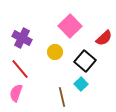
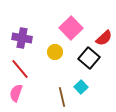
pink square: moved 1 px right, 2 px down
purple cross: rotated 18 degrees counterclockwise
black square: moved 4 px right, 3 px up
cyan square: moved 3 px down
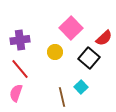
purple cross: moved 2 px left, 2 px down; rotated 18 degrees counterclockwise
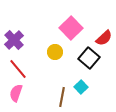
purple cross: moved 6 px left; rotated 36 degrees counterclockwise
red line: moved 2 px left
brown line: rotated 24 degrees clockwise
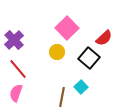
pink square: moved 4 px left
yellow circle: moved 2 px right
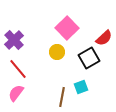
black square: rotated 20 degrees clockwise
cyan square: rotated 24 degrees clockwise
pink semicircle: rotated 18 degrees clockwise
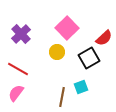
purple cross: moved 7 px right, 6 px up
red line: rotated 20 degrees counterclockwise
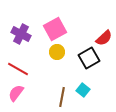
pink square: moved 12 px left, 1 px down; rotated 15 degrees clockwise
purple cross: rotated 18 degrees counterclockwise
cyan square: moved 2 px right, 3 px down; rotated 32 degrees counterclockwise
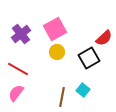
purple cross: rotated 24 degrees clockwise
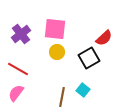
pink square: rotated 35 degrees clockwise
